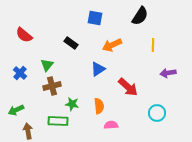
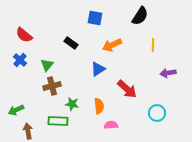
blue cross: moved 13 px up
red arrow: moved 1 px left, 2 px down
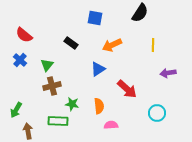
black semicircle: moved 3 px up
green arrow: rotated 35 degrees counterclockwise
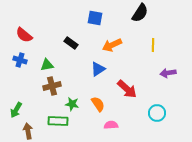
blue cross: rotated 24 degrees counterclockwise
green triangle: rotated 40 degrees clockwise
orange semicircle: moved 1 px left, 2 px up; rotated 28 degrees counterclockwise
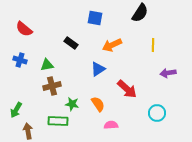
red semicircle: moved 6 px up
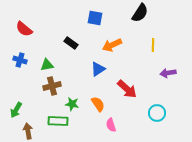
pink semicircle: rotated 104 degrees counterclockwise
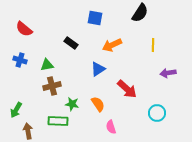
pink semicircle: moved 2 px down
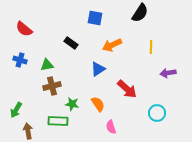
yellow line: moved 2 px left, 2 px down
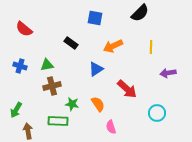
black semicircle: rotated 12 degrees clockwise
orange arrow: moved 1 px right, 1 px down
blue cross: moved 6 px down
blue triangle: moved 2 px left
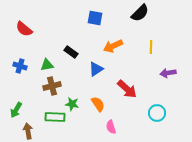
black rectangle: moved 9 px down
green rectangle: moved 3 px left, 4 px up
